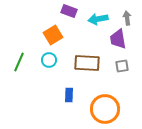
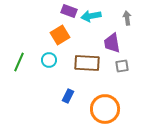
cyan arrow: moved 7 px left, 3 px up
orange square: moved 7 px right
purple trapezoid: moved 6 px left, 4 px down
blue rectangle: moved 1 px left, 1 px down; rotated 24 degrees clockwise
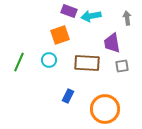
orange square: rotated 12 degrees clockwise
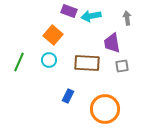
orange square: moved 7 px left; rotated 30 degrees counterclockwise
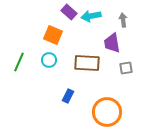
purple rectangle: moved 1 px down; rotated 21 degrees clockwise
gray arrow: moved 4 px left, 2 px down
orange square: rotated 18 degrees counterclockwise
gray square: moved 4 px right, 2 px down
orange circle: moved 2 px right, 3 px down
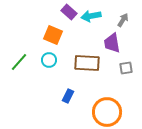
gray arrow: rotated 40 degrees clockwise
green line: rotated 18 degrees clockwise
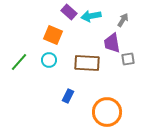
gray square: moved 2 px right, 9 px up
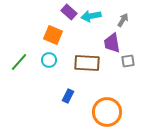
gray square: moved 2 px down
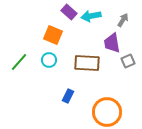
gray square: rotated 16 degrees counterclockwise
